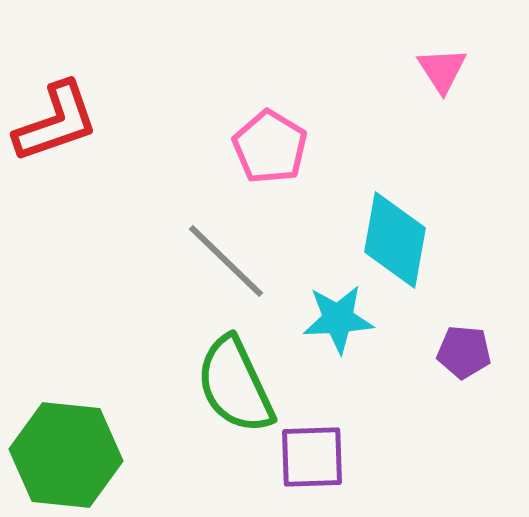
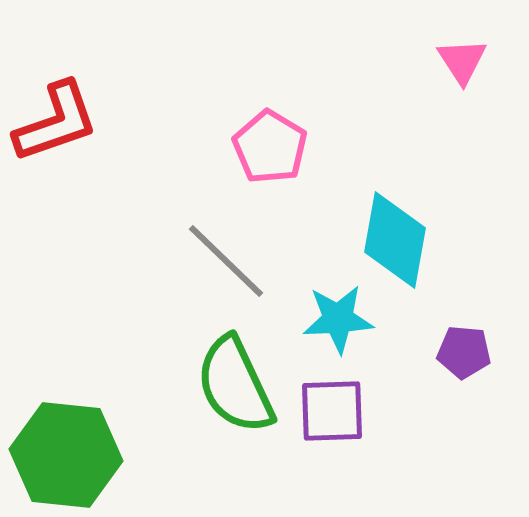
pink triangle: moved 20 px right, 9 px up
purple square: moved 20 px right, 46 px up
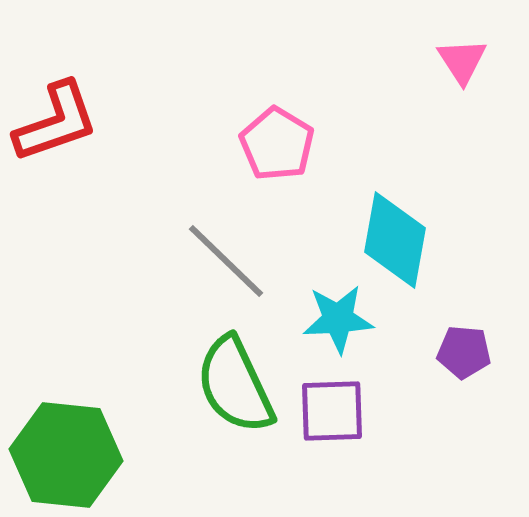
pink pentagon: moved 7 px right, 3 px up
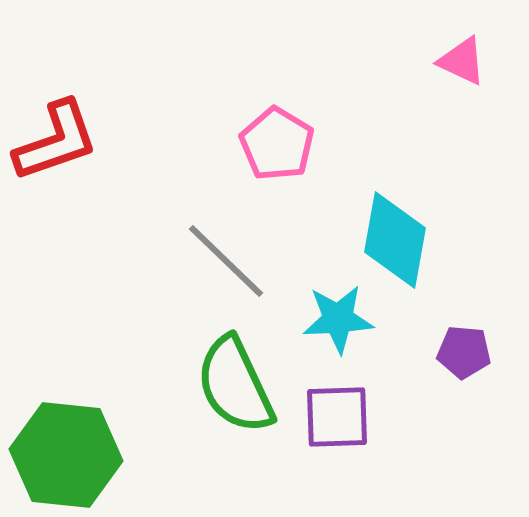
pink triangle: rotated 32 degrees counterclockwise
red L-shape: moved 19 px down
purple square: moved 5 px right, 6 px down
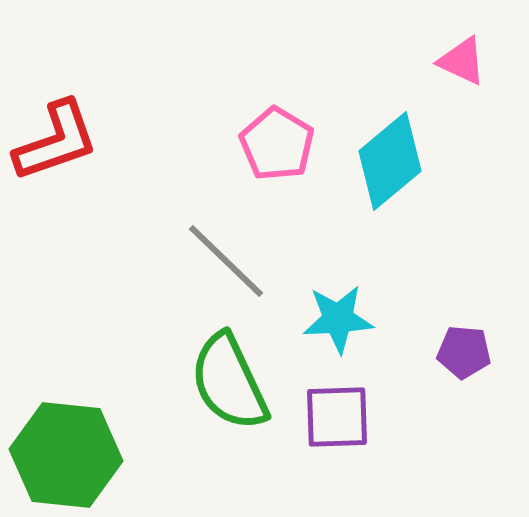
cyan diamond: moved 5 px left, 79 px up; rotated 40 degrees clockwise
green semicircle: moved 6 px left, 3 px up
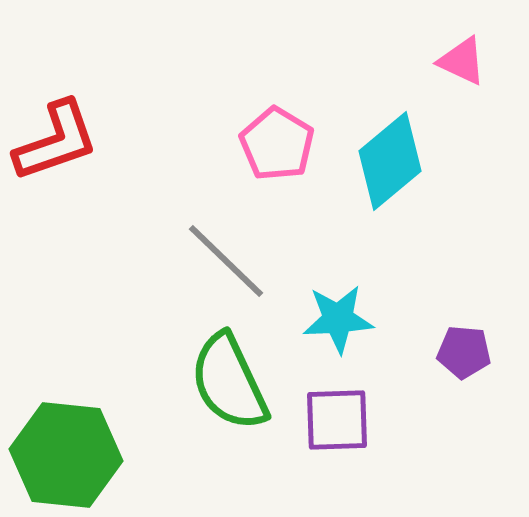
purple square: moved 3 px down
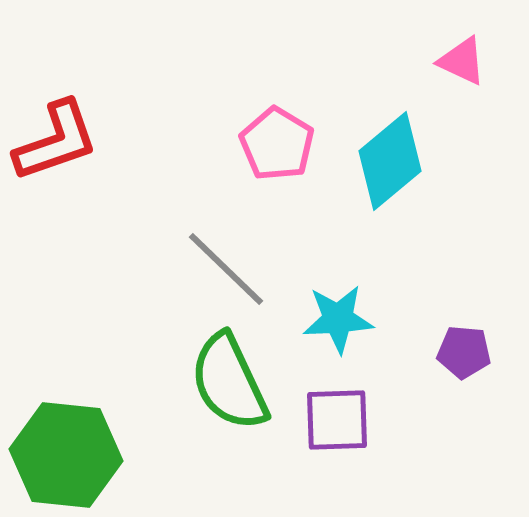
gray line: moved 8 px down
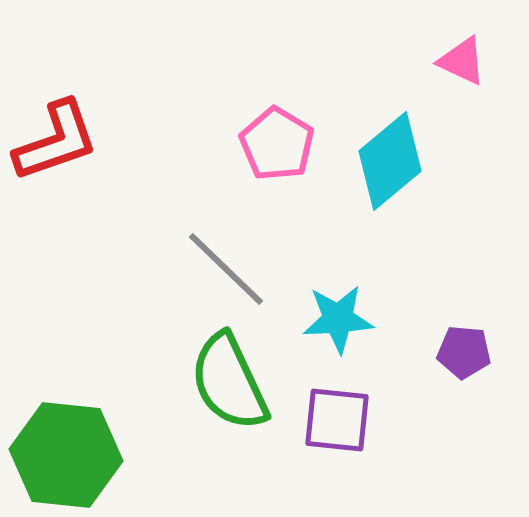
purple square: rotated 8 degrees clockwise
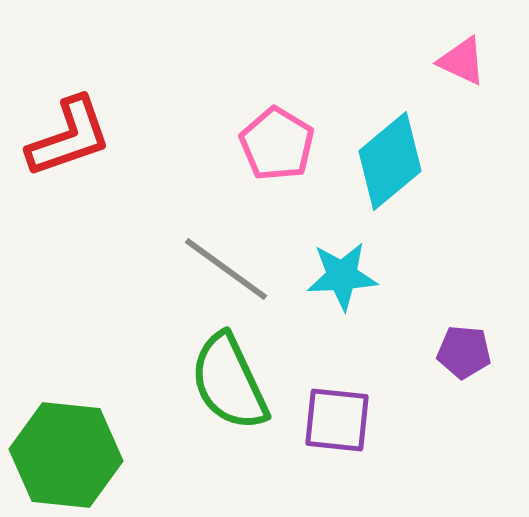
red L-shape: moved 13 px right, 4 px up
gray line: rotated 8 degrees counterclockwise
cyan star: moved 4 px right, 43 px up
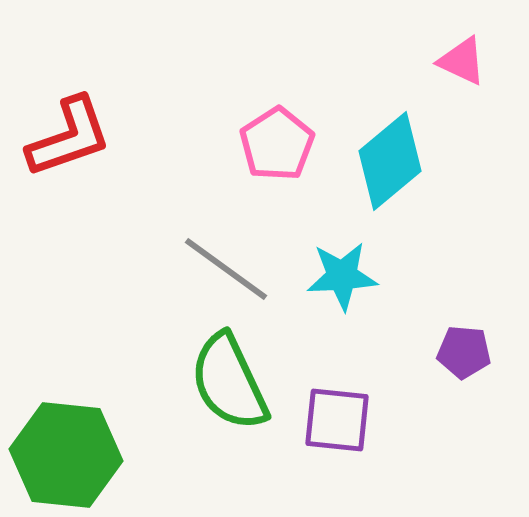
pink pentagon: rotated 8 degrees clockwise
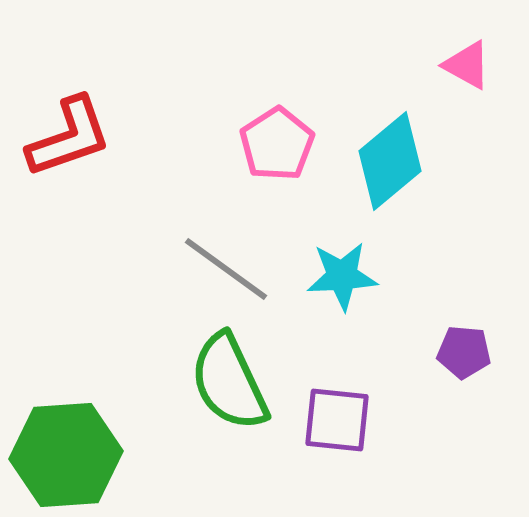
pink triangle: moved 5 px right, 4 px down; rotated 4 degrees clockwise
green hexagon: rotated 10 degrees counterclockwise
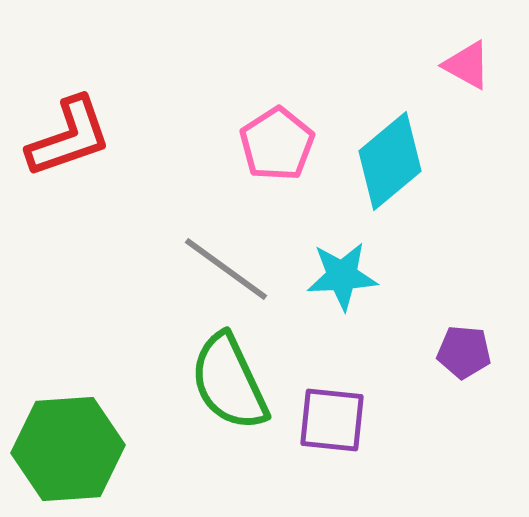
purple square: moved 5 px left
green hexagon: moved 2 px right, 6 px up
